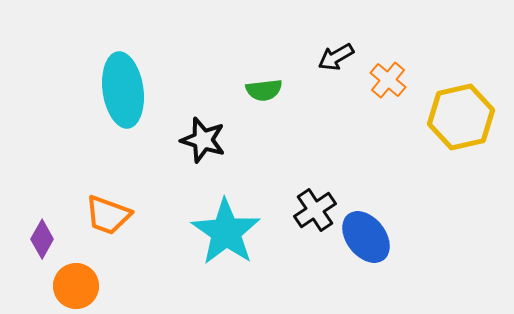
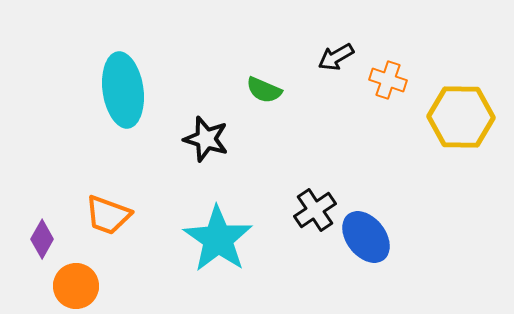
orange cross: rotated 21 degrees counterclockwise
green semicircle: rotated 30 degrees clockwise
yellow hexagon: rotated 14 degrees clockwise
black star: moved 3 px right, 1 px up
cyan star: moved 8 px left, 7 px down
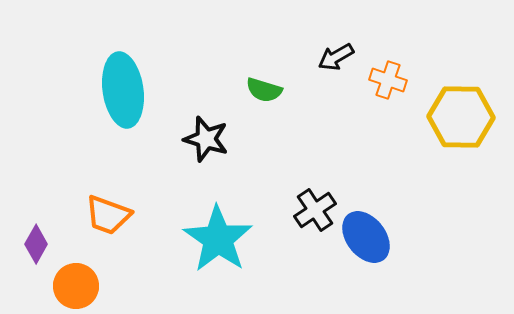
green semicircle: rotated 6 degrees counterclockwise
purple diamond: moved 6 px left, 5 px down
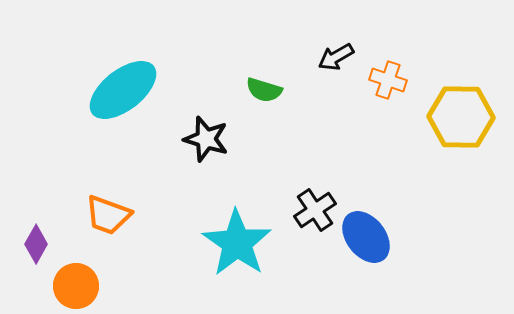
cyan ellipse: rotated 60 degrees clockwise
cyan star: moved 19 px right, 4 px down
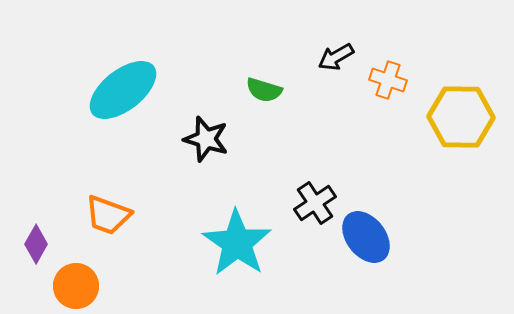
black cross: moved 7 px up
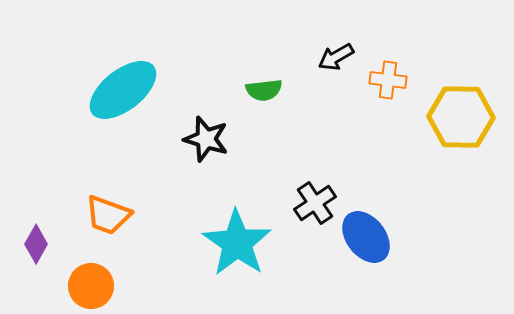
orange cross: rotated 12 degrees counterclockwise
green semicircle: rotated 24 degrees counterclockwise
orange circle: moved 15 px right
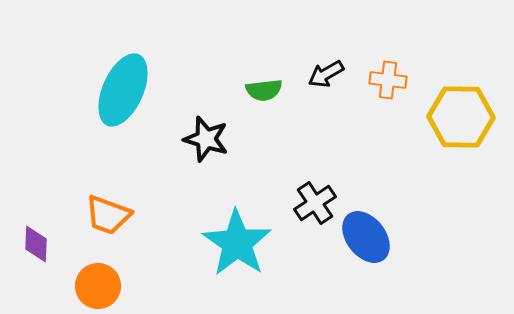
black arrow: moved 10 px left, 17 px down
cyan ellipse: rotated 28 degrees counterclockwise
purple diamond: rotated 27 degrees counterclockwise
orange circle: moved 7 px right
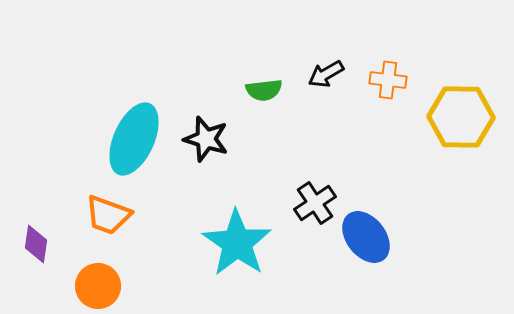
cyan ellipse: moved 11 px right, 49 px down
purple diamond: rotated 6 degrees clockwise
